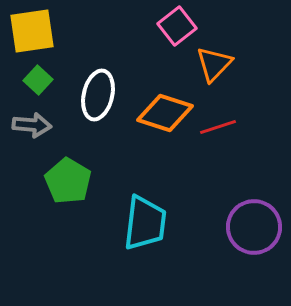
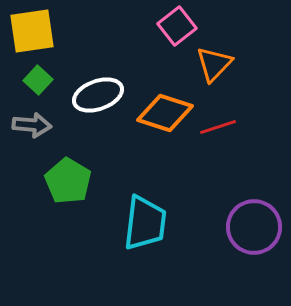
white ellipse: rotated 57 degrees clockwise
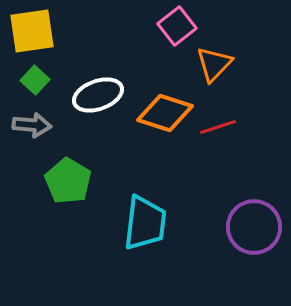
green square: moved 3 px left
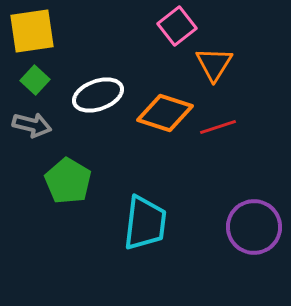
orange triangle: rotated 12 degrees counterclockwise
gray arrow: rotated 9 degrees clockwise
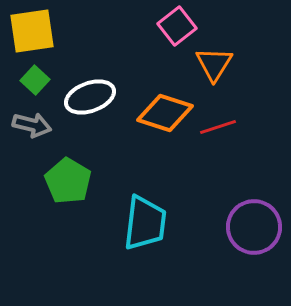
white ellipse: moved 8 px left, 2 px down
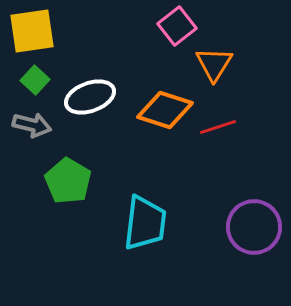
orange diamond: moved 3 px up
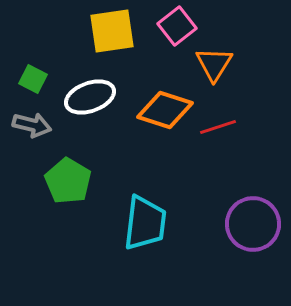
yellow square: moved 80 px right
green square: moved 2 px left, 1 px up; rotated 16 degrees counterclockwise
purple circle: moved 1 px left, 3 px up
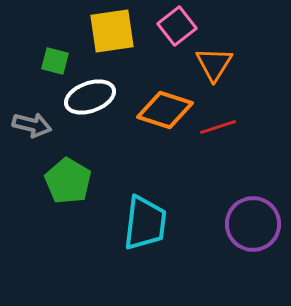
green square: moved 22 px right, 18 px up; rotated 12 degrees counterclockwise
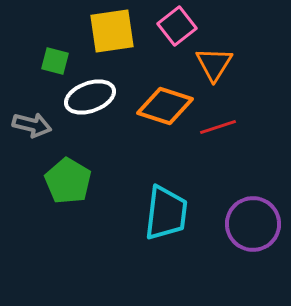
orange diamond: moved 4 px up
cyan trapezoid: moved 21 px right, 10 px up
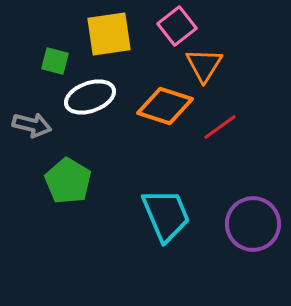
yellow square: moved 3 px left, 3 px down
orange triangle: moved 10 px left, 1 px down
red line: moved 2 px right; rotated 18 degrees counterclockwise
cyan trapezoid: moved 2 px down; rotated 30 degrees counterclockwise
